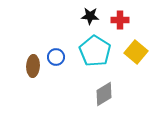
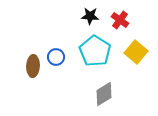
red cross: rotated 36 degrees clockwise
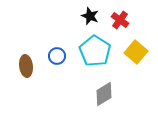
black star: rotated 18 degrees clockwise
blue circle: moved 1 px right, 1 px up
brown ellipse: moved 7 px left; rotated 10 degrees counterclockwise
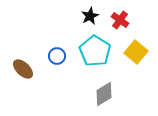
black star: rotated 24 degrees clockwise
brown ellipse: moved 3 px left, 3 px down; rotated 40 degrees counterclockwise
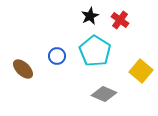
yellow square: moved 5 px right, 19 px down
gray diamond: rotated 55 degrees clockwise
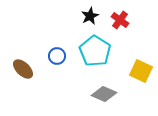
yellow square: rotated 15 degrees counterclockwise
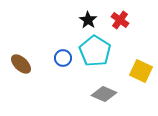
black star: moved 2 px left, 4 px down; rotated 12 degrees counterclockwise
blue circle: moved 6 px right, 2 px down
brown ellipse: moved 2 px left, 5 px up
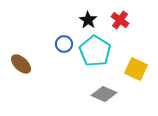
blue circle: moved 1 px right, 14 px up
yellow square: moved 5 px left, 2 px up
